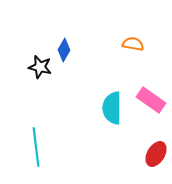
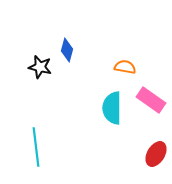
orange semicircle: moved 8 px left, 23 px down
blue diamond: moved 3 px right; rotated 15 degrees counterclockwise
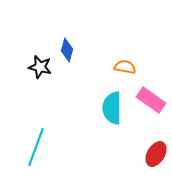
cyan line: rotated 27 degrees clockwise
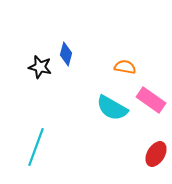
blue diamond: moved 1 px left, 4 px down
cyan semicircle: rotated 60 degrees counterclockwise
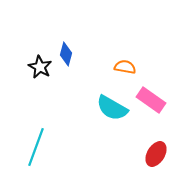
black star: rotated 15 degrees clockwise
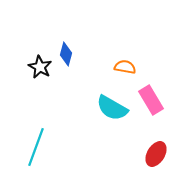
pink rectangle: rotated 24 degrees clockwise
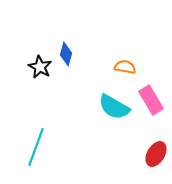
cyan semicircle: moved 2 px right, 1 px up
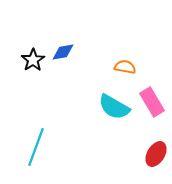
blue diamond: moved 3 px left, 2 px up; rotated 65 degrees clockwise
black star: moved 7 px left, 7 px up; rotated 10 degrees clockwise
pink rectangle: moved 1 px right, 2 px down
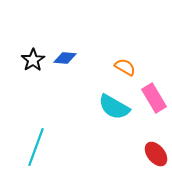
blue diamond: moved 2 px right, 6 px down; rotated 15 degrees clockwise
orange semicircle: rotated 20 degrees clockwise
pink rectangle: moved 2 px right, 4 px up
red ellipse: rotated 70 degrees counterclockwise
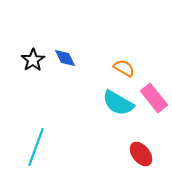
blue diamond: rotated 60 degrees clockwise
orange semicircle: moved 1 px left, 1 px down
pink rectangle: rotated 8 degrees counterclockwise
cyan semicircle: moved 4 px right, 4 px up
red ellipse: moved 15 px left
